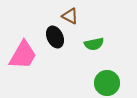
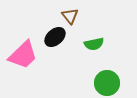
brown triangle: rotated 24 degrees clockwise
black ellipse: rotated 75 degrees clockwise
pink trapezoid: rotated 16 degrees clockwise
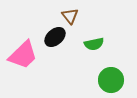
green circle: moved 4 px right, 3 px up
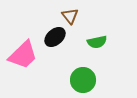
green semicircle: moved 3 px right, 2 px up
green circle: moved 28 px left
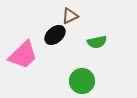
brown triangle: rotated 42 degrees clockwise
black ellipse: moved 2 px up
green circle: moved 1 px left, 1 px down
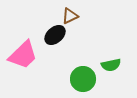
green semicircle: moved 14 px right, 23 px down
green circle: moved 1 px right, 2 px up
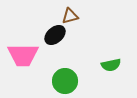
brown triangle: rotated 12 degrees clockwise
pink trapezoid: rotated 44 degrees clockwise
green circle: moved 18 px left, 2 px down
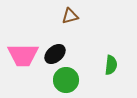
black ellipse: moved 19 px down
green semicircle: rotated 72 degrees counterclockwise
green circle: moved 1 px right, 1 px up
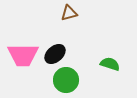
brown triangle: moved 1 px left, 3 px up
green semicircle: moved 1 px left, 1 px up; rotated 78 degrees counterclockwise
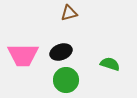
black ellipse: moved 6 px right, 2 px up; rotated 20 degrees clockwise
